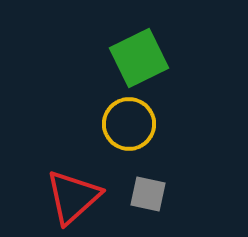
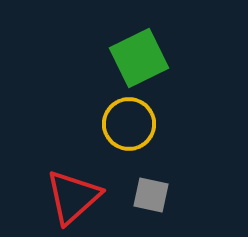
gray square: moved 3 px right, 1 px down
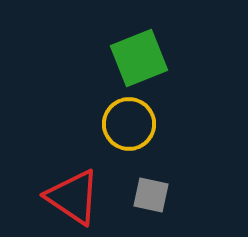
green square: rotated 4 degrees clockwise
red triangle: rotated 44 degrees counterclockwise
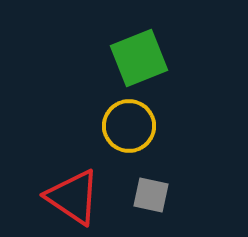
yellow circle: moved 2 px down
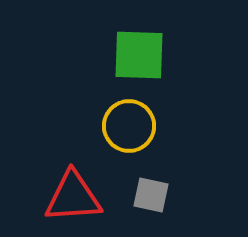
green square: moved 3 px up; rotated 24 degrees clockwise
red triangle: rotated 38 degrees counterclockwise
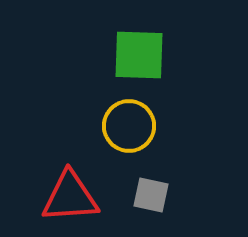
red triangle: moved 3 px left
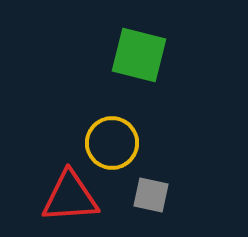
green square: rotated 12 degrees clockwise
yellow circle: moved 17 px left, 17 px down
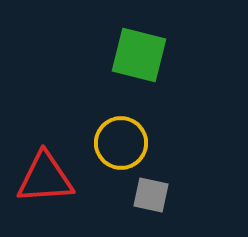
yellow circle: moved 9 px right
red triangle: moved 25 px left, 19 px up
